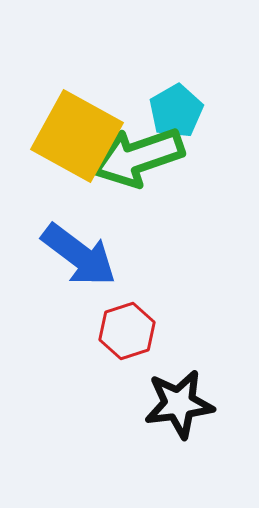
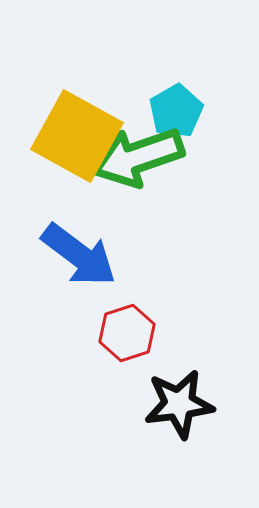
red hexagon: moved 2 px down
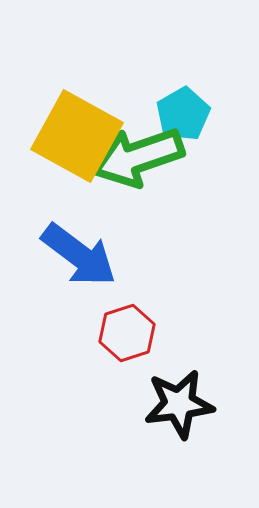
cyan pentagon: moved 7 px right, 3 px down
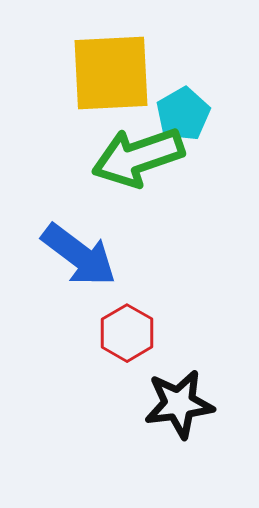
yellow square: moved 34 px right, 63 px up; rotated 32 degrees counterclockwise
red hexagon: rotated 12 degrees counterclockwise
